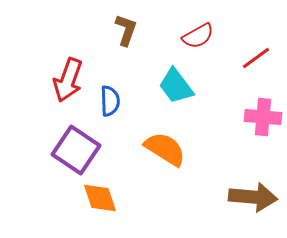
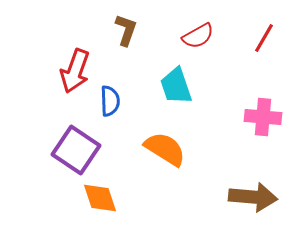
red line: moved 8 px right, 20 px up; rotated 24 degrees counterclockwise
red arrow: moved 7 px right, 9 px up
cyan trapezoid: rotated 18 degrees clockwise
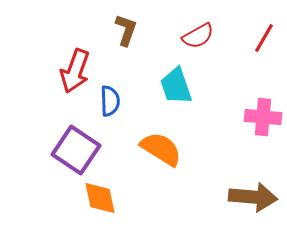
orange semicircle: moved 4 px left
orange diamond: rotated 6 degrees clockwise
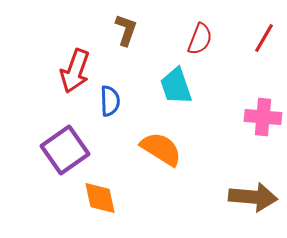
red semicircle: moved 2 px right, 3 px down; rotated 40 degrees counterclockwise
purple square: moved 11 px left; rotated 21 degrees clockwise
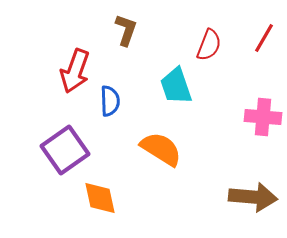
red semicircle: moved 9 px right, 6 px down
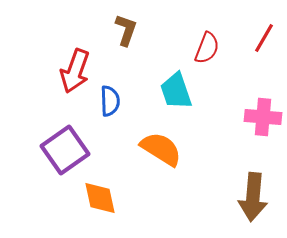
red semicircle: moved 2 px left, 3 px down
cyan trapezoid: moved 5 px down
brown arrow: rotated 90 degrees clockwise
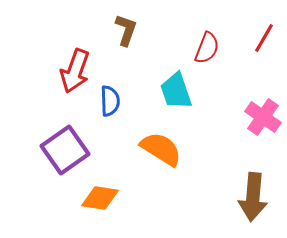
pink cross: rotated 30 degrees clockwise
orange diamond: rotated 69 degrees counterclockwise
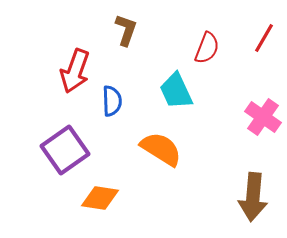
cyan trapezoid: rotated 6 degrees counterclockwise
blue semicircle: moved 2 px right
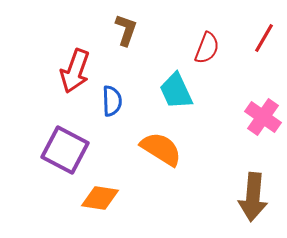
purple square: rotated 27 degrees counterclockwise
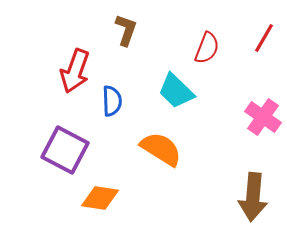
cyan trapezoid: rotated 21 degrees counterclockwise
